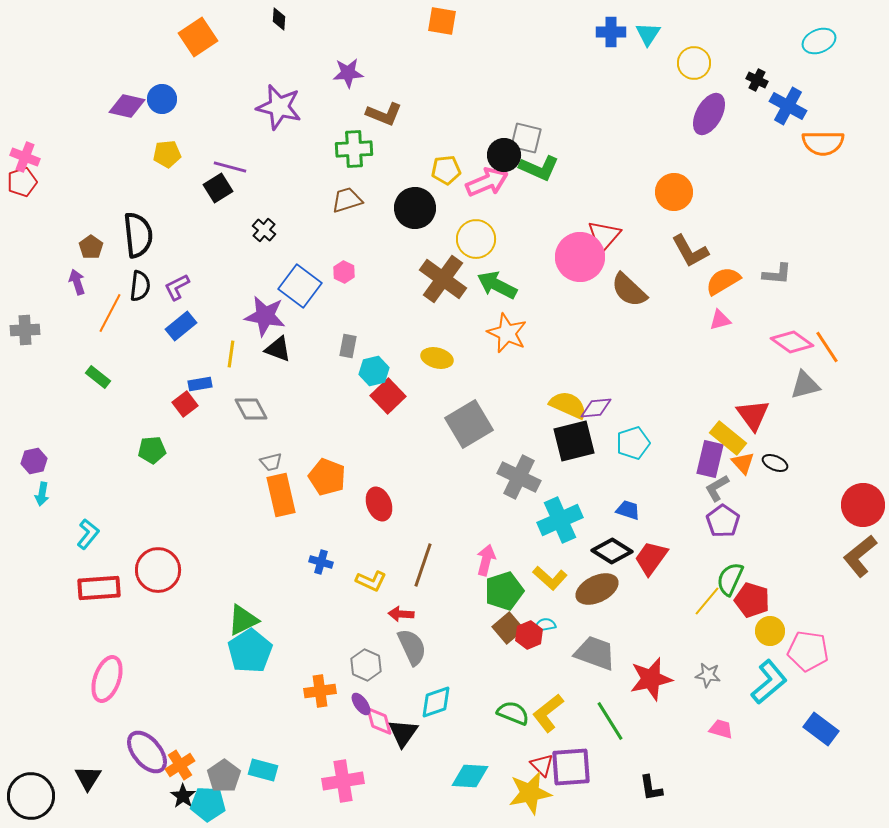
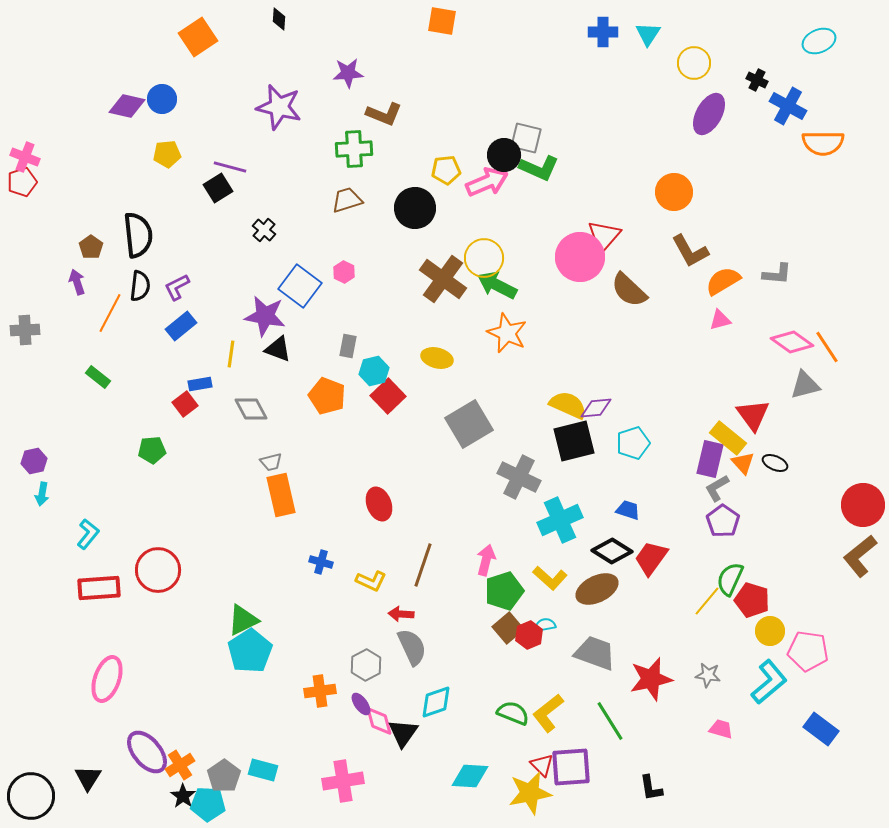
blue cross at (611, 32): moved 8 px left
yellow circle at (476, 239): moved 8 px right, 19 px down
orange pentagon at (327, 477): moved 81 px up
gray hexagon at (366, 665): rotated 8 degrees clockwise
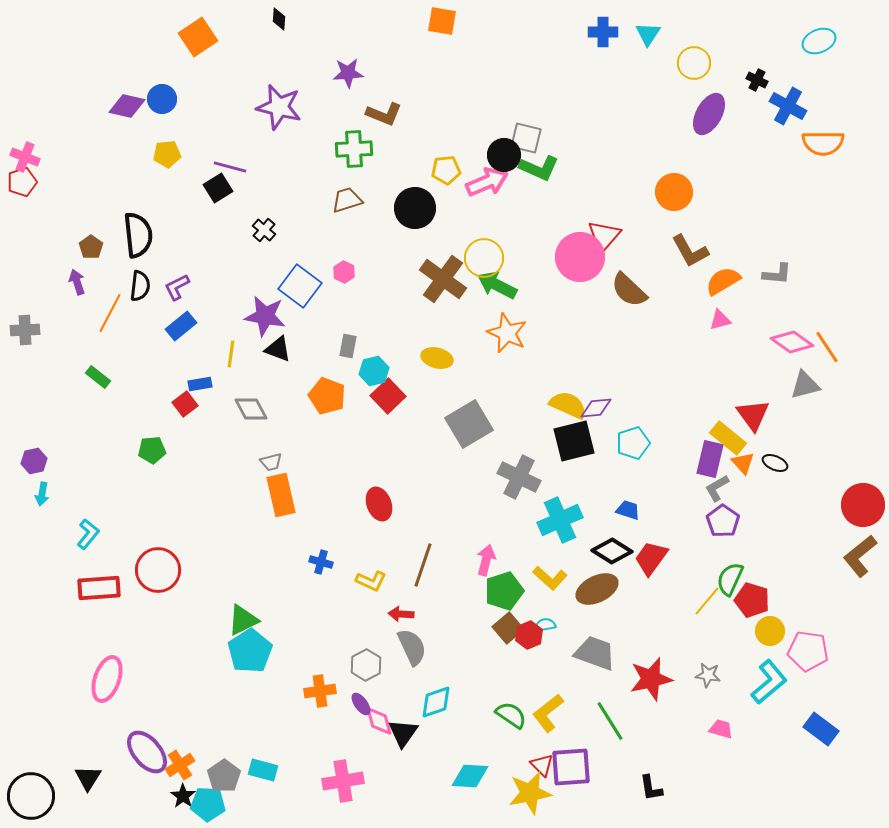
green semicircle at (513, 713): moved 2 px left, 2 px down; rotated 12 degrees clockwise
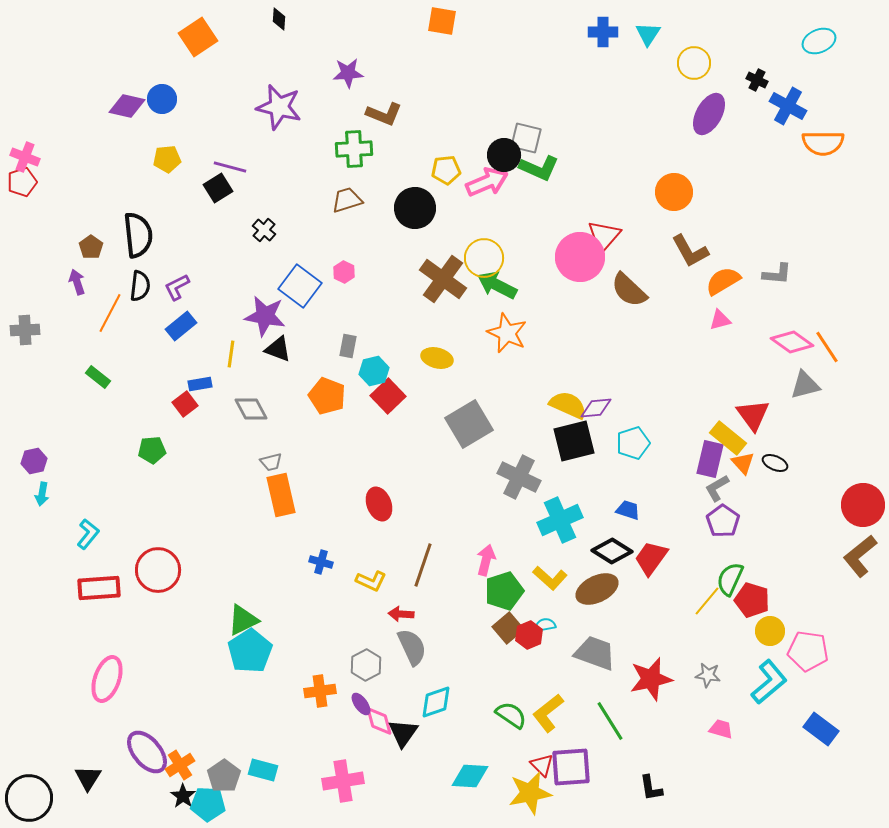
yellow pentagon at (167, 154): moved 5 px down
black circle at (31, 796): moved 2 px left, 2 px down
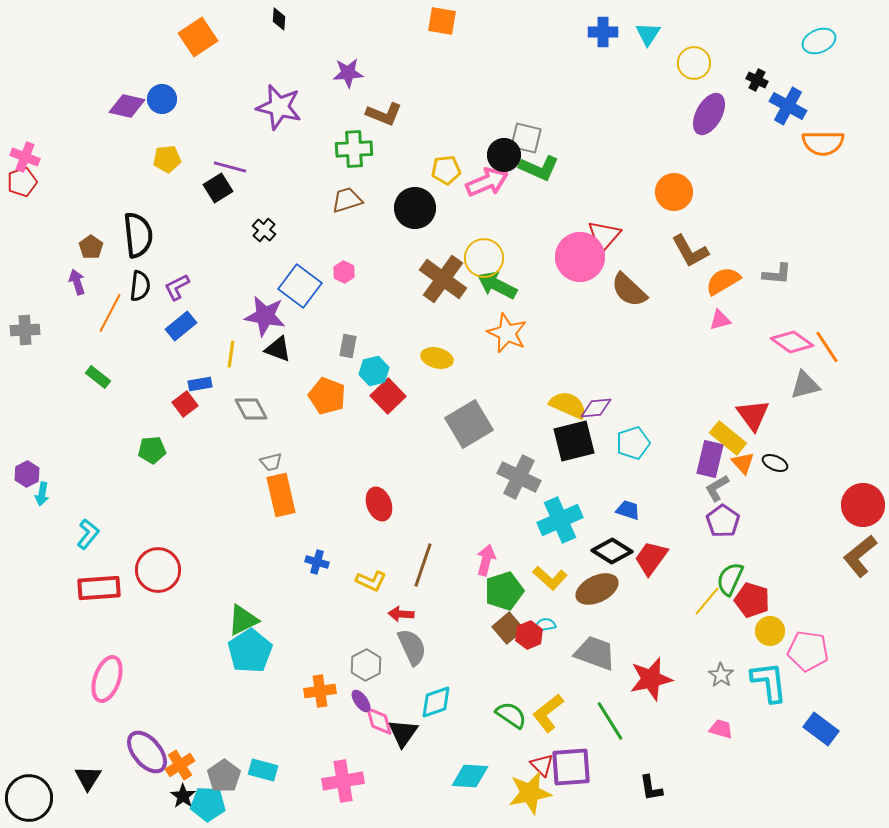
purple hexagon at (34, 461): moved 7 px left, 13 px down; rotated 15 degrees counterclockwise
blue cross at (321, 562): moved 4 px left
gray star at (708, 675): moved 13 px right; rotated 25 degrees clockwise
cyan L-shape at (769, 682): rotated 57 degrees counterclockwise
purple ellipse at (361, 704): moved 3 px up
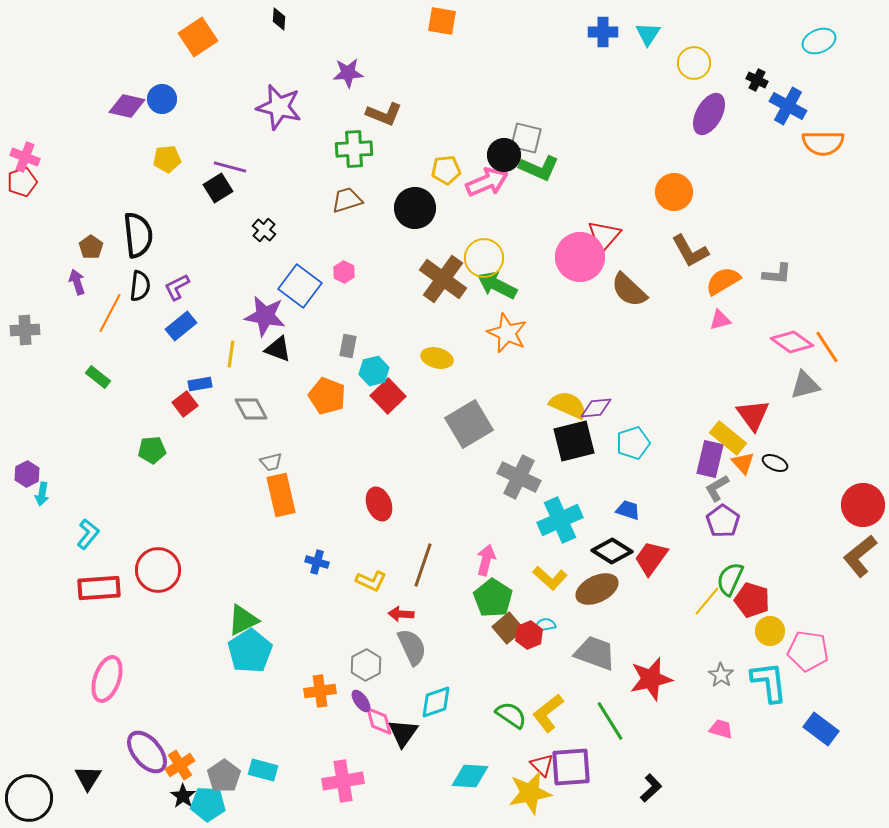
green pentagon at (504, 591): moved 11 px left, 7 px down; rotated 21 degrees counterclockwise
black L-shape at (651, 788): rotated 124 degrees counterclockwise
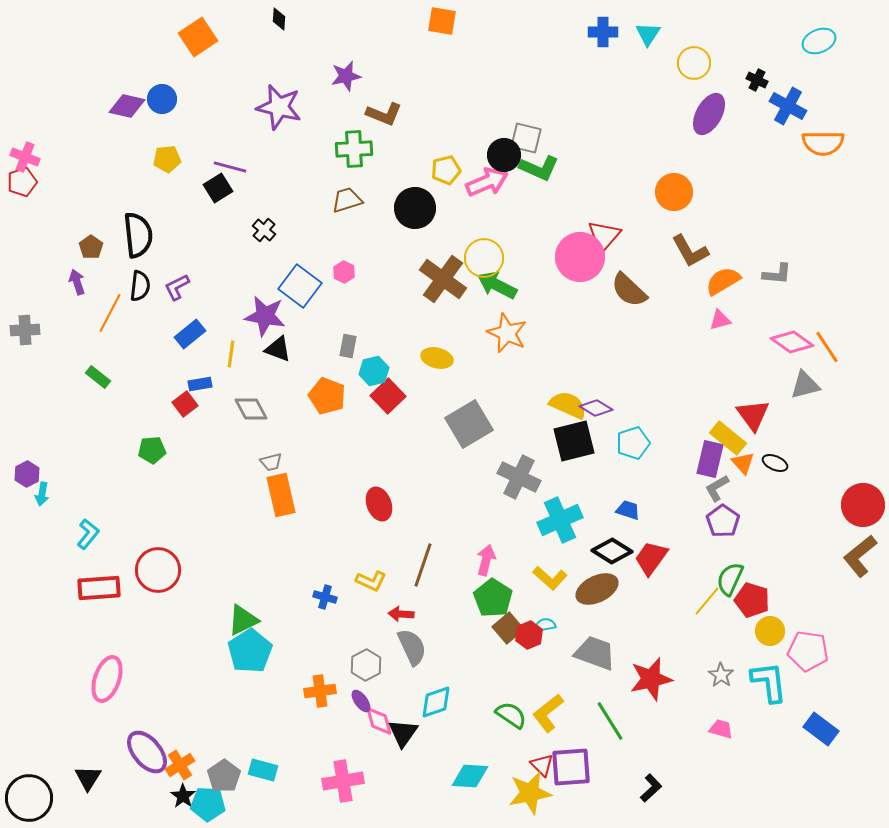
purple star at (348, 73): moved 2 px left, 3 px down; rotated 8 degrees counterclockwise
yellow pentagon at (446, 170): rotated 8 degrees counterclockwise
blue rectangle at (181, 326): moved 9 px right, 8 px down
purple diamond at (596, 408): rotated 36 degrees clockwise
blue cross at (317, 562): moved 8 px right, 35 px down
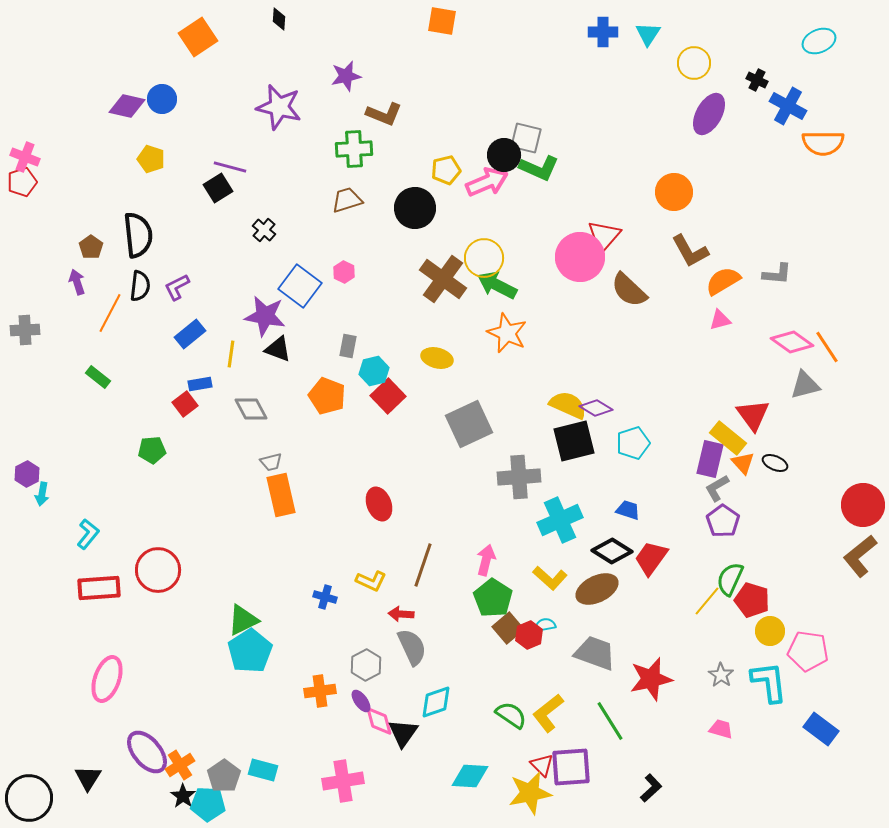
yellow pentagon at (167, 159): moved 16 px left; rotated 24 degrees clockwise
gray square at (469, 424): rotated 6 degrees clockwise
gray cross at (519, 477): rotated 30 degrees counterclockwise
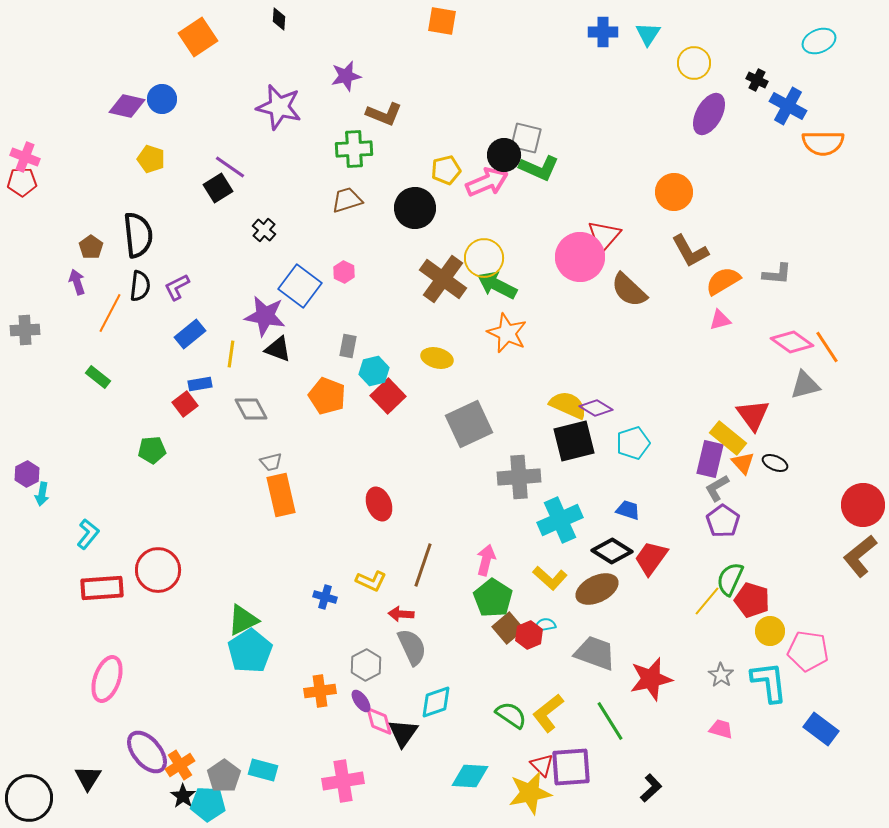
purple line at (230, 167): rotated 20 degrees clockwise
red pentagon at (22, 182): rotated 16 degrees clockwise
red rectangle at (99, 588): moved 3 px right
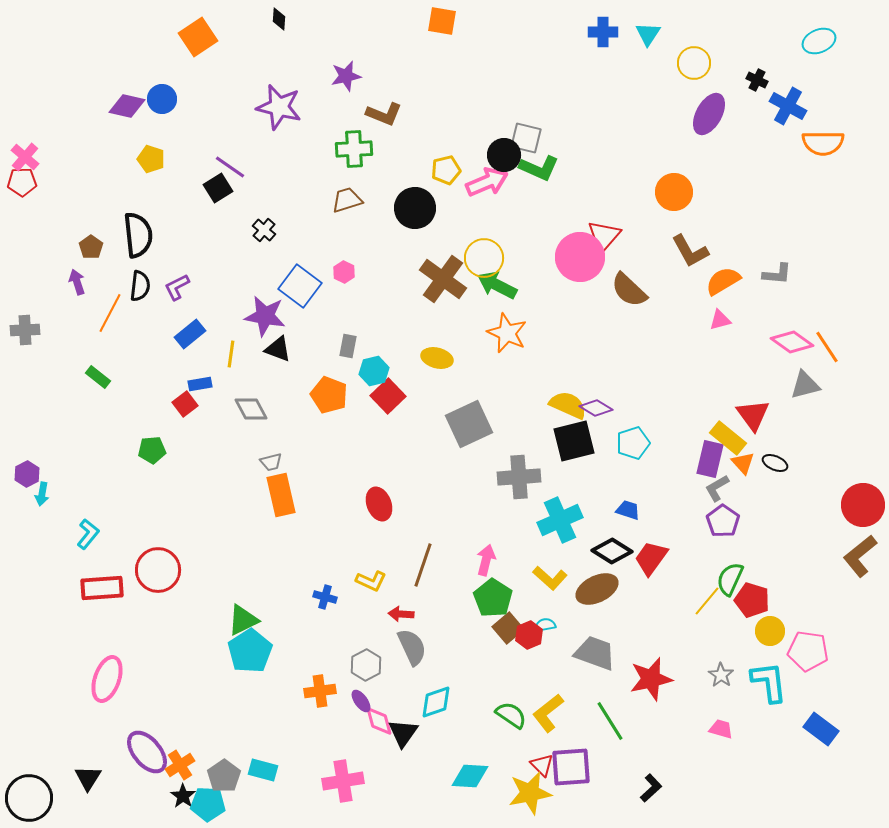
pink cross at (25, 157): rotated 20 degrees clockwise
orange pentagon at (327, 396): moved 2 px right, 1 px up
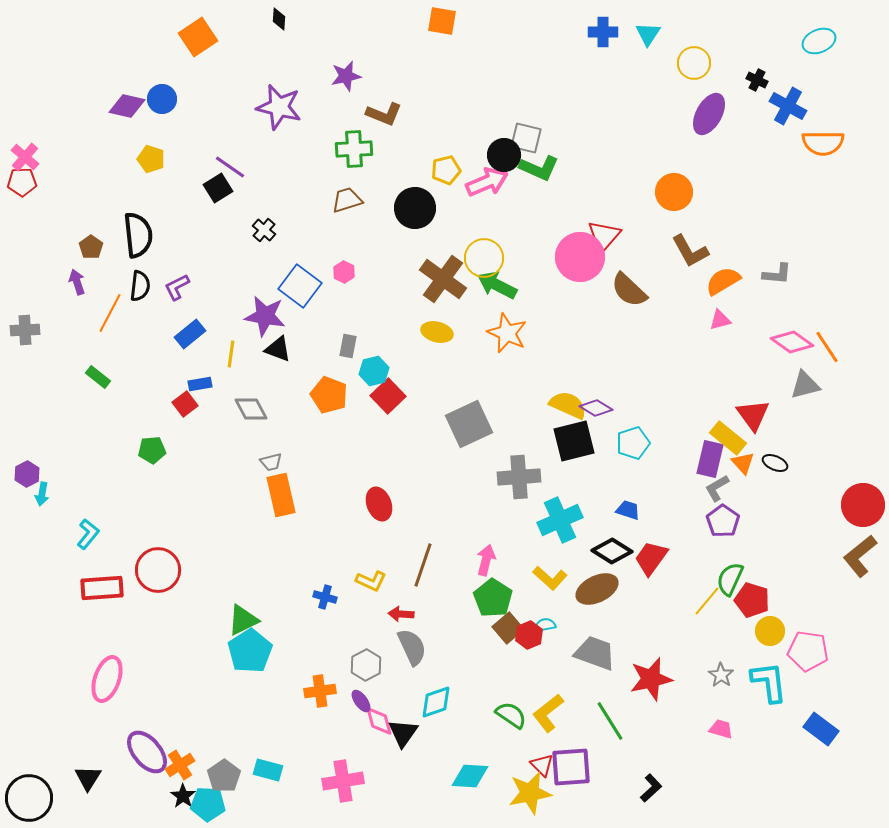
yellow ellipse at (437, 358): moved 26 px up
cyan rectangle at (263, 770): moved 5 px right
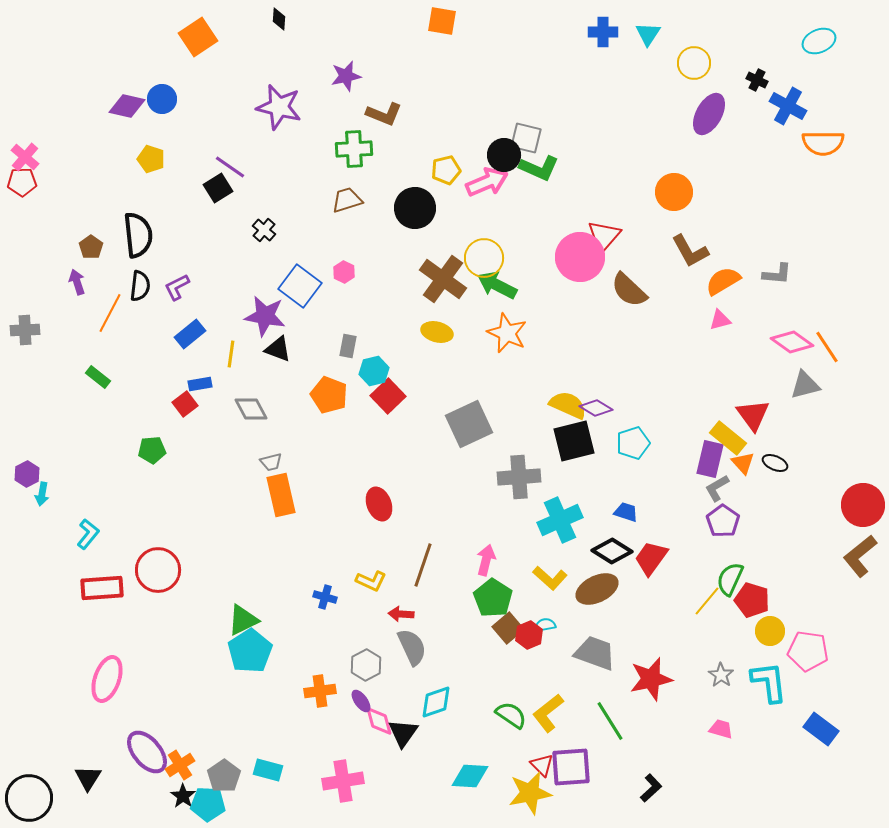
blue trapezoid at (628, 510): moved 2 px left, 2 px down
